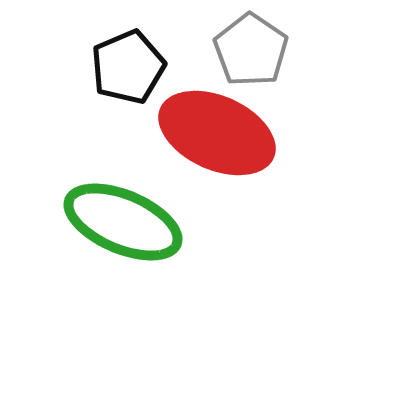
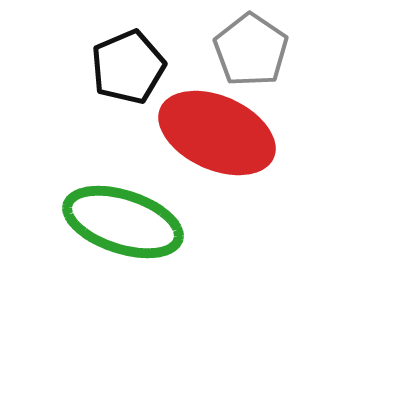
green ellipse: rotated 5 degrees counterclockwise
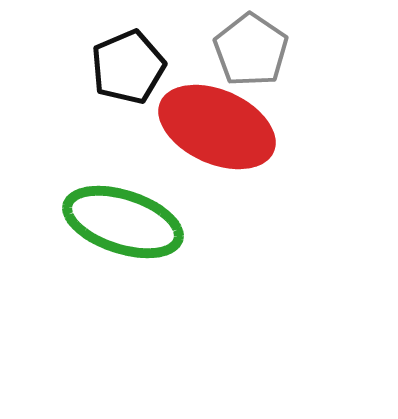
red ellipse: moved 6 px up
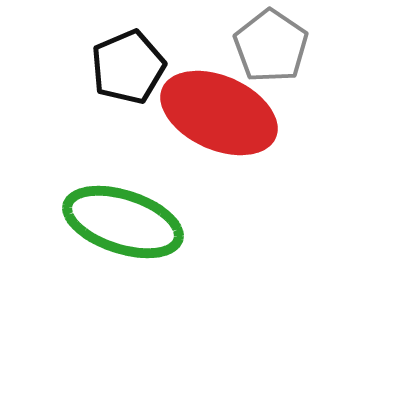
gray pentagon: moved 20 px right, 4 px up
red ellipse: moved 2 px right, 14 px up
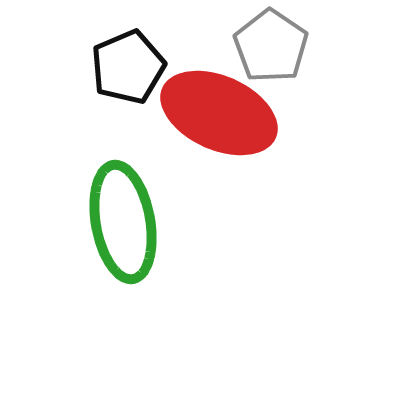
green ellipse: rotated 62 degrees clockwise
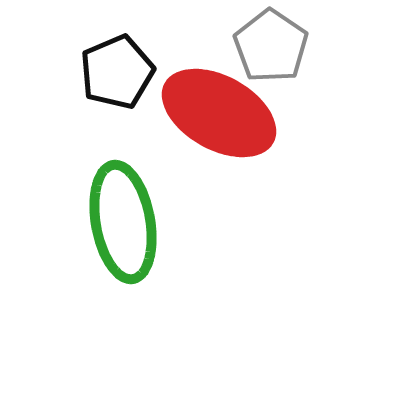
black pentagon: moved 11 px left, 5 px down
red ellipse: rotated 5 degrees clockwise
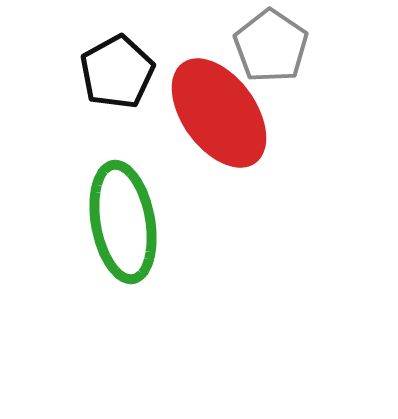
black pentagon: rotated 6 degrees counterclockwise
red ellipse: rotated 25 degrees clockwise
